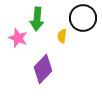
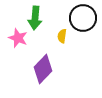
green arrow: moved 2 px left, 1 px up
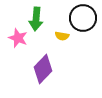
green arrow: moved 1 px right, 1 px down
yellow semicircle: rotated 88 degrees counterclockwise
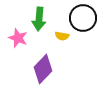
green arrow: moved 3 px right
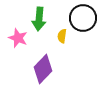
yellow semicircle: rotated 88 degrees clockwise
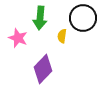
green arrow: moved 1 px right, 1 px up
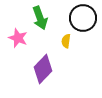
green arrow: rotated 25 degrees counterclockwise
yellow semicircle: moved 4 px right, 5 px down
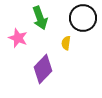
yellow semicircle: moved 2 px down
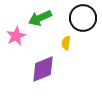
green arrow: rotated 85 degrees clockwise
pink star: moved 2 px left, 2 px up; rotated 24 degrees clockwise
purple diamond: rotated 24 degrees clockwise
